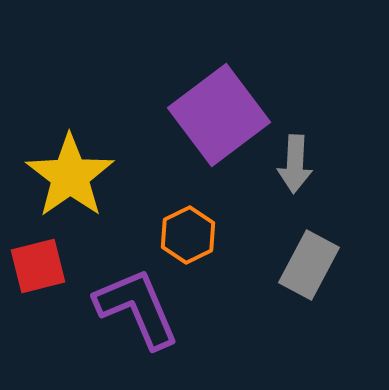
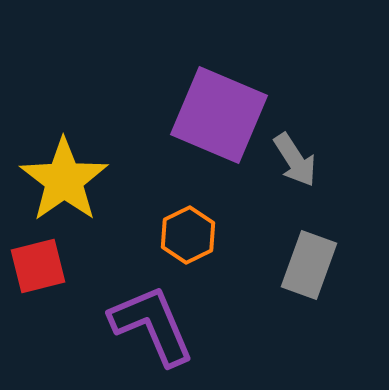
purple square: rotated 30 degrees counterclockwise
gray arrow: moved 4 px up; rotated 36 degrees counterclockwise
yellow star: moved 6 px left, 4 px down
gray rectangle: rotated 8 degrees counterclockwise
purple L-shape: moved 15 px right, 17 px down
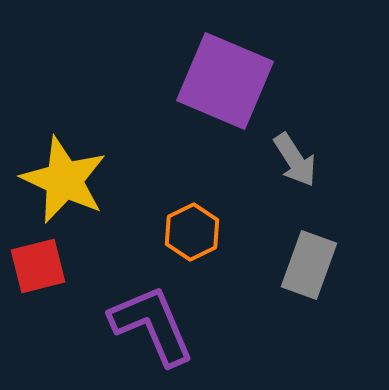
purple square: moved 6 px right, 34 px up
yellow star: rotated 12 degrees counterclockwise
orange hexagon: moved 4 px right, 3 px up
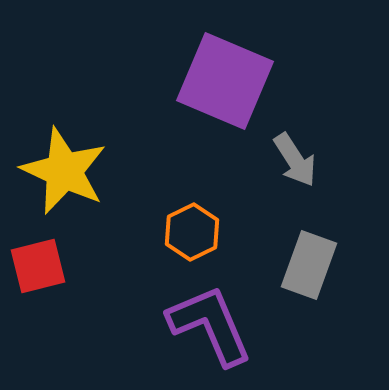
yellow star: moved 9 px up
purple L-shape: moved 58 px right
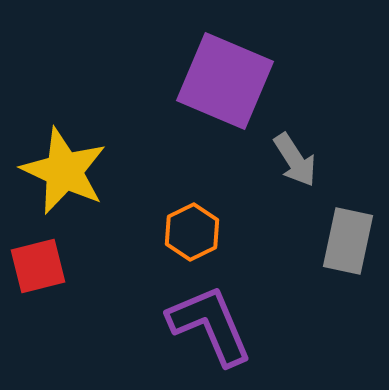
gray rectangle: moved 39 px right, 24 px up; rotated 8 degrees counterclockwise
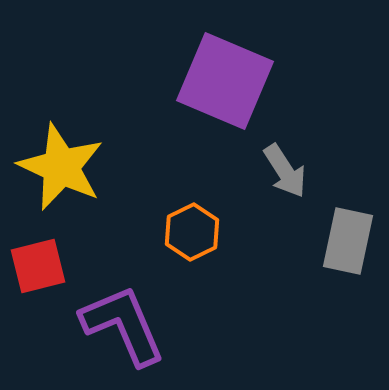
gray arrow: moved 10 px left, 11 px down
yellow star: moved 3 px left, 4 px up
purple L-shape: moved 87 px left
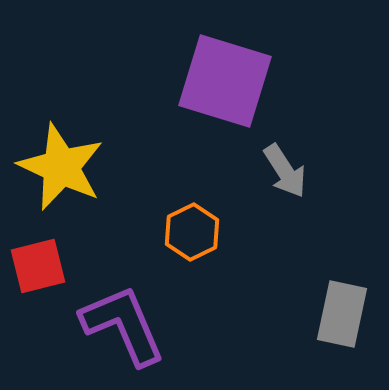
purple square: rotated 6 degrees counterclockwise
gray rectangle: moved 6 px left, 73 px down
